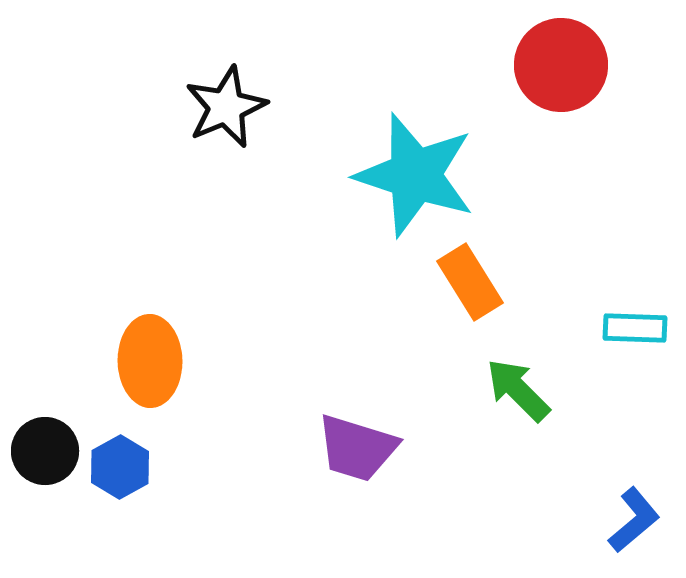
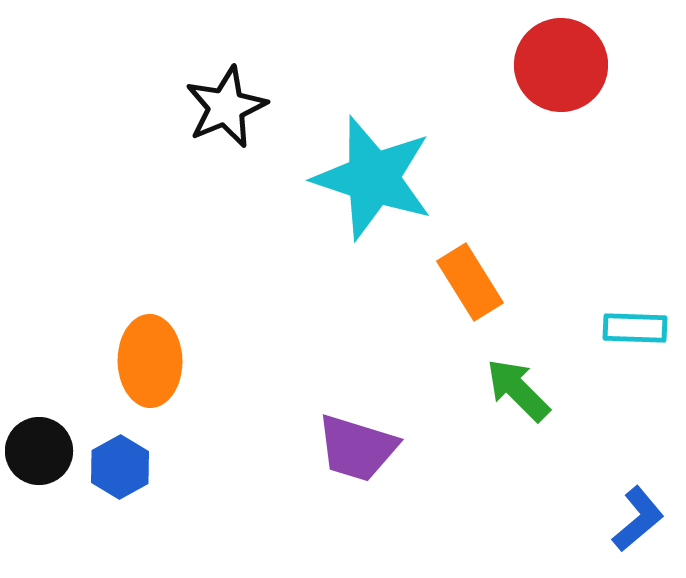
cyan star: moved 42 px left, 3 px down
black circle: moved 6 px left
blue L-shape: moved 4 px right, 1 px up
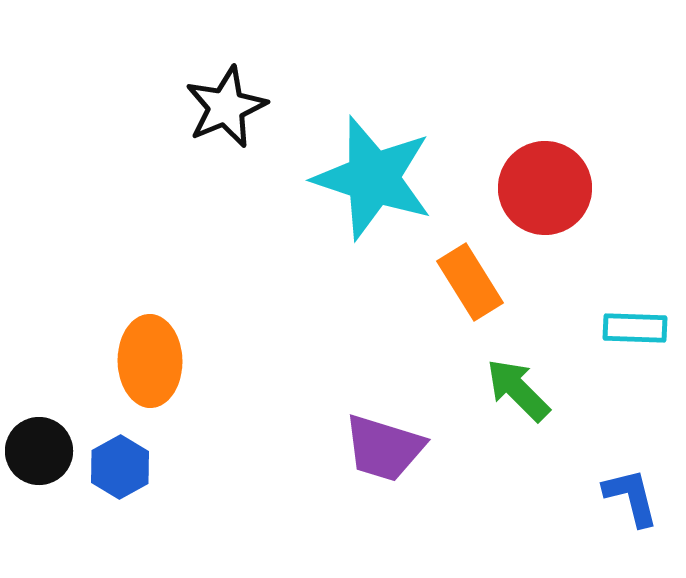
red circle: moved 16 px left, 123 px down
purple trapezoid: moved 27 px right
blue L-shape: moved 7 px left, 22 px up; rotated 64 degrees counterclockwise
